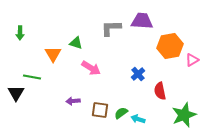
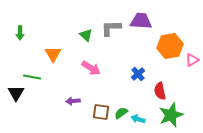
purple trapezoid: moved 1 px left
green triangle: moved 10 px right, 8 px up; rotated 24 degrees clockwise
brown square: moved 1 px right, 2 px down
green star: moved 13 px left
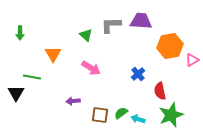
gray L-shape: moved 3 px up
brown square: moved 1 px left, 3 px down
